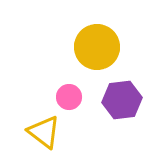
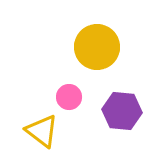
purple hexagon: moved 11 px down; rotated 12 degrees clockwise
yellow triangle: moved 2 px left, 1 px up
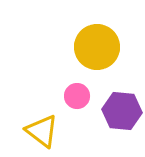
pink circle: moved 8 px right, 1 px up
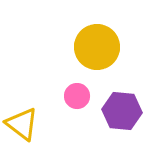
yellow triangle: moved 20 px left, 7 px up
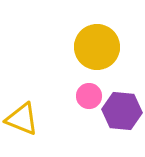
pink circle: moved 12 px right
yellow triangle: moved 5 px up; rotated 15 degrees counterclockwise
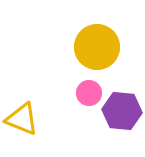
pink circle: moved 3 px up
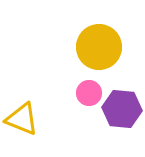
yellow circle: moved 2 px right
purple hexagon: moved 2 px up
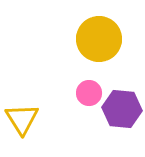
yellow circle: moved 8 px up
yellow triangle: rotated 36 degrees clockwise
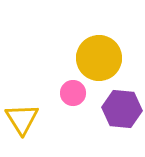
yellow circle: moved 19 px down
pink circle: moved 16 px left
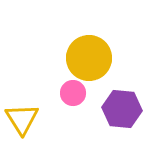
yellow circle: moved 10 px left
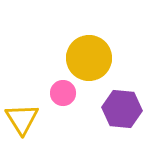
pink circle: moved 10 px left
